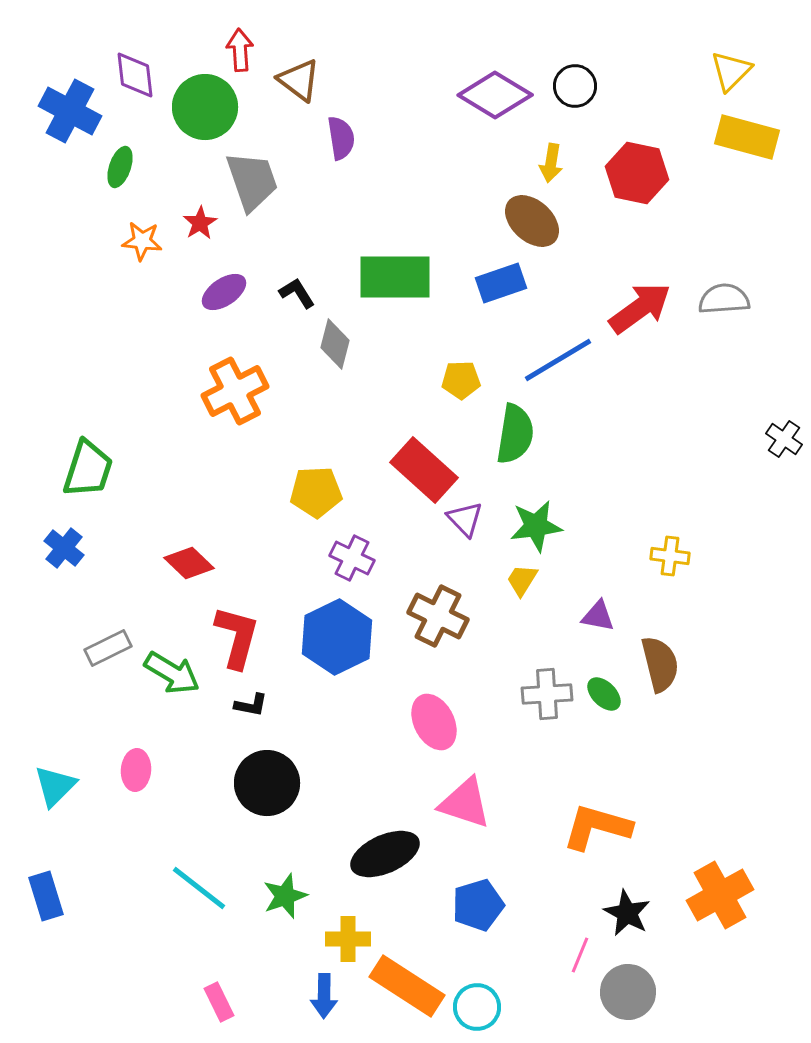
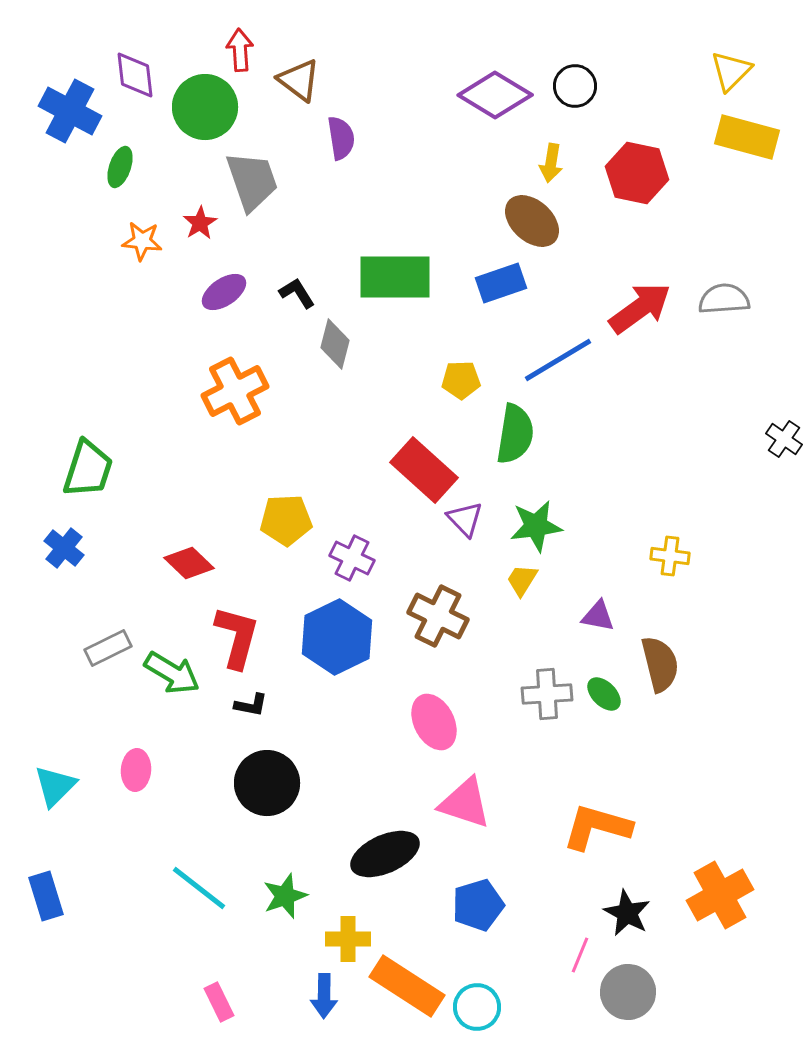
yellow pentagon at (316, 492): moved 30 px left, 28 px down
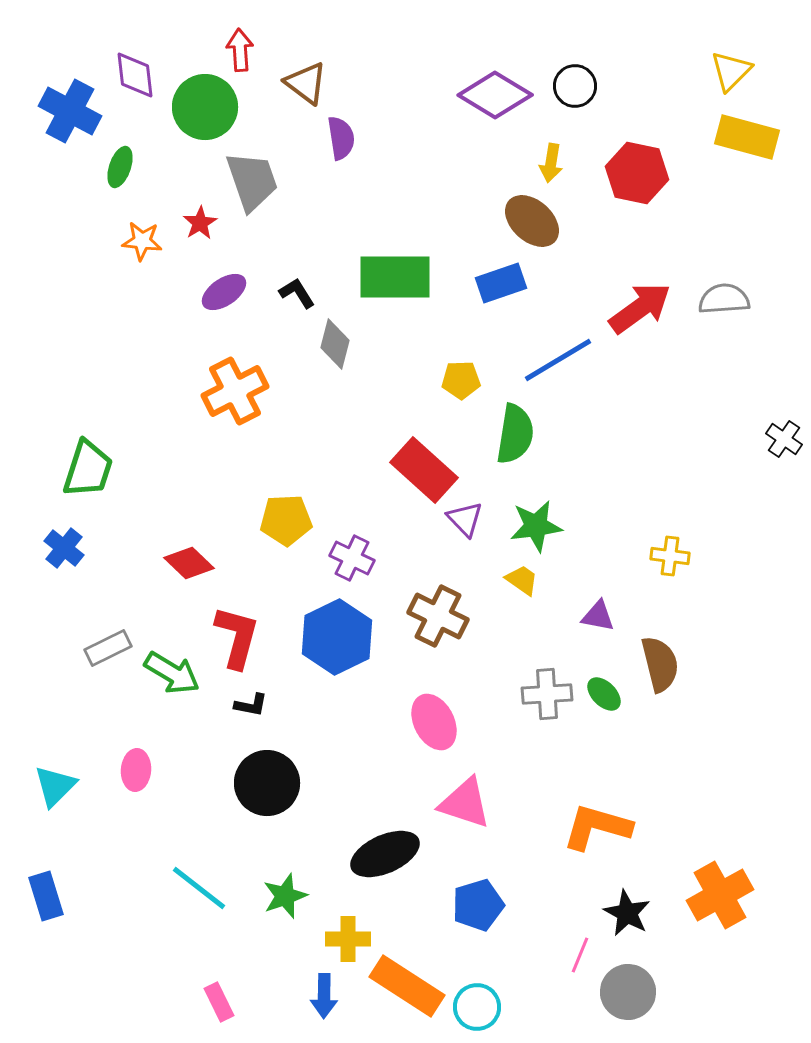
brown triangle at (299, 80): moved 7 px right, 3 px down
yellow trapezoid at (522, 580): rotated 93 degrees clockwise
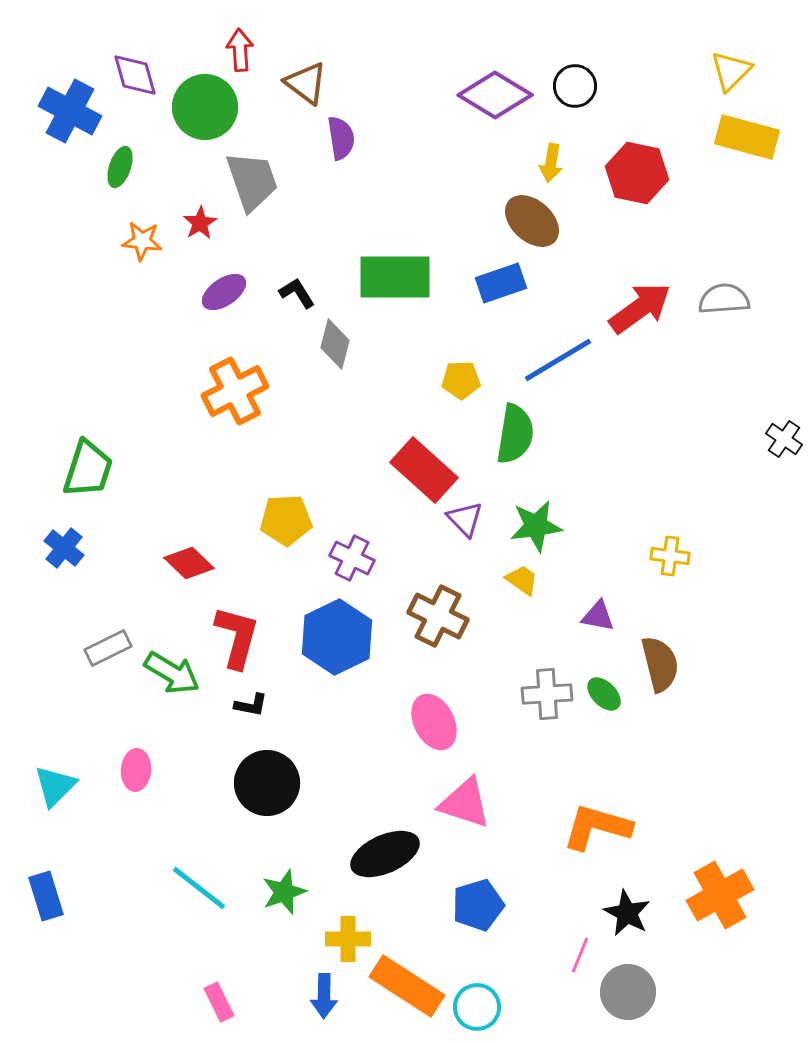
purple diamond at (135, 75): rotated 9 degrees counterclockwise
green star at (285, 896): moved 1 px left, 4 px up
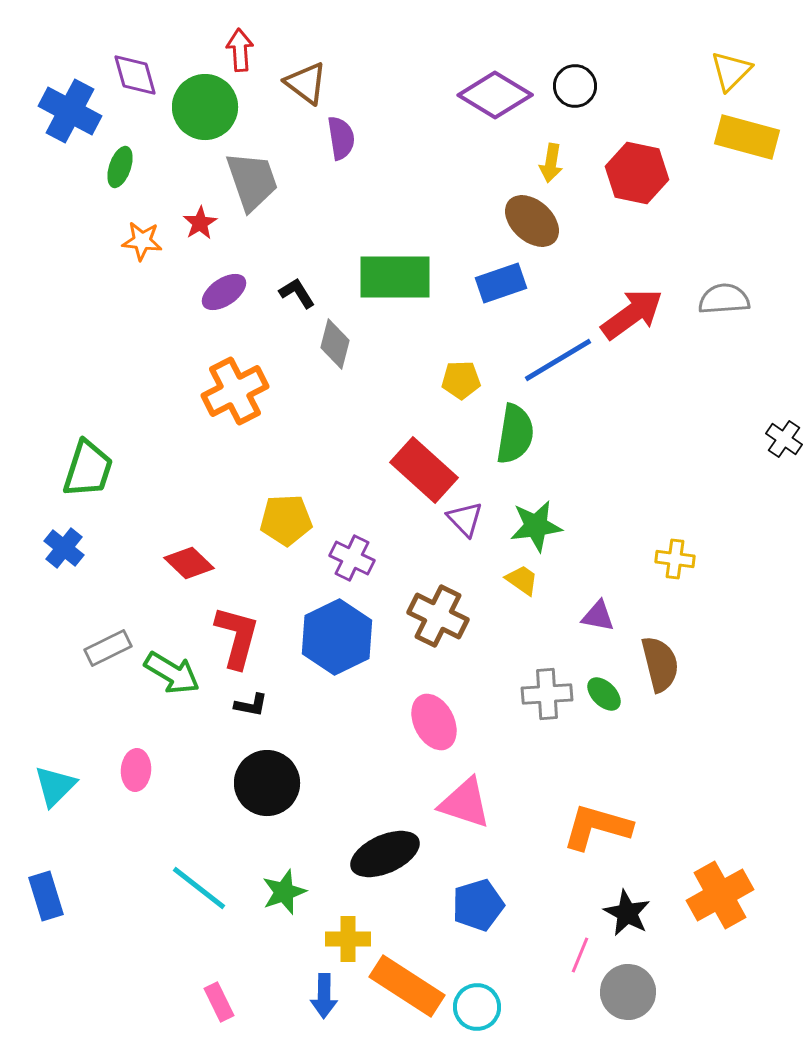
red arrow at (640, 308): moved 8 px left, 6 px down
yellow cross at (670, 556): moved 5 px right, 3 px down
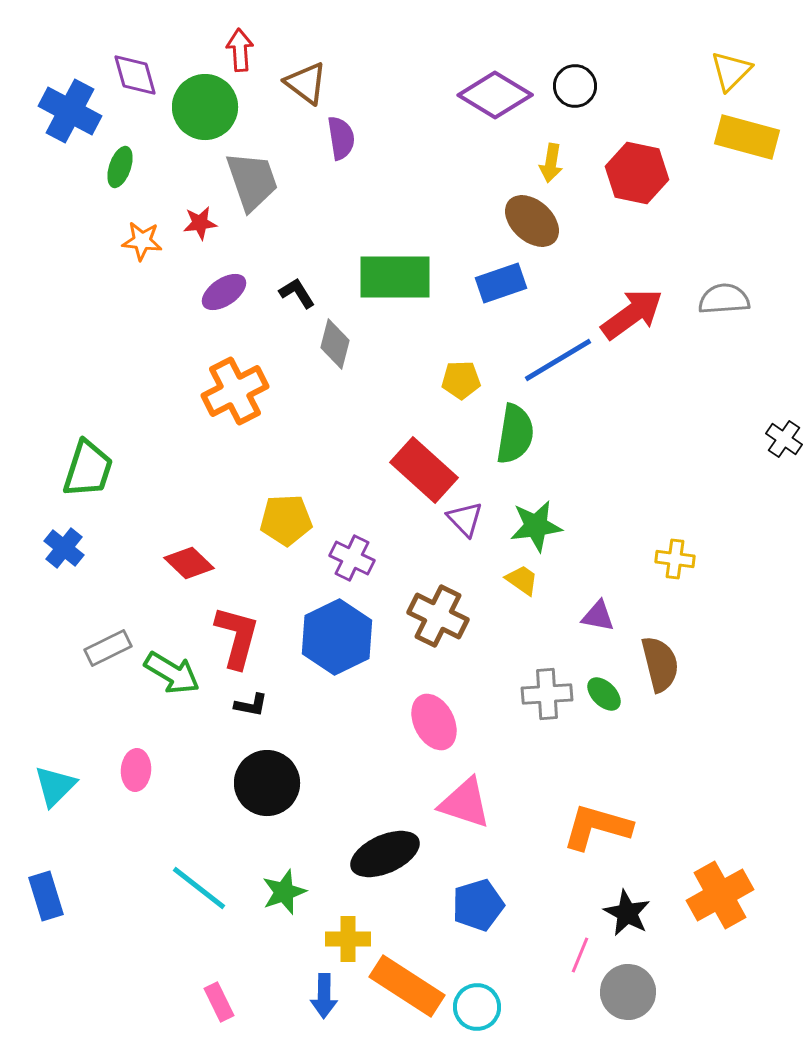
red star at (200, 223): rotated 24 degrees clockwise
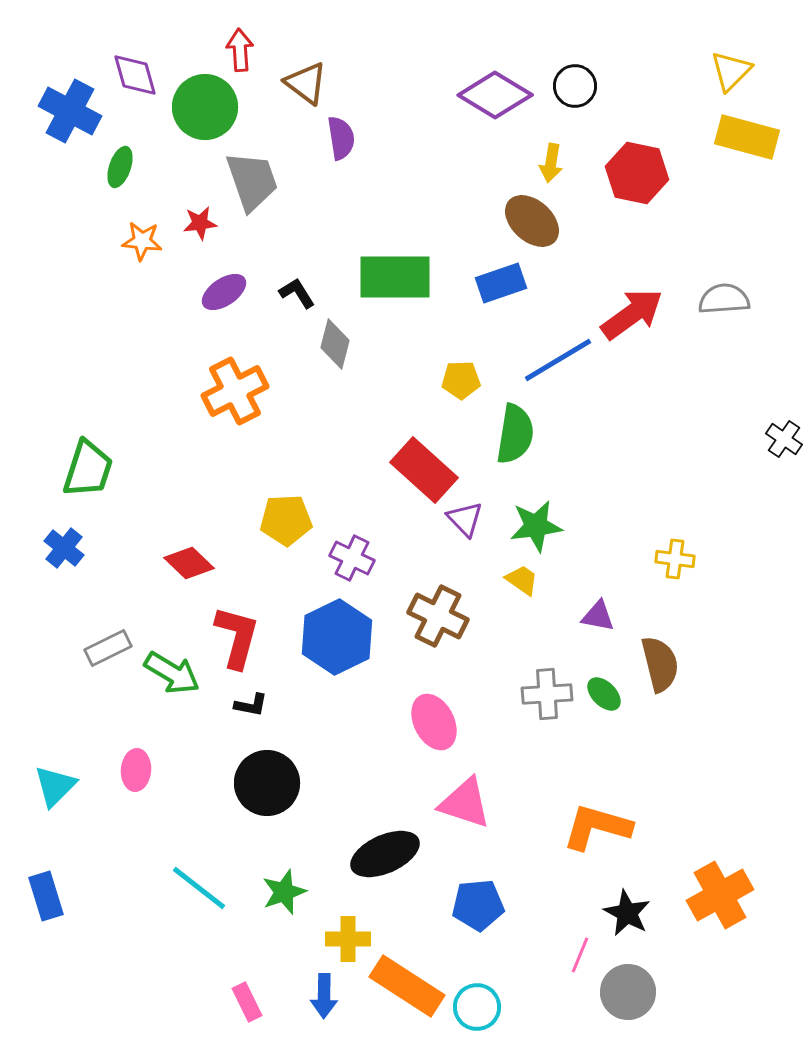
blue pentagon at (478, 905): rotated 12 degrees clockwise
pink rectangle at (219, 1002): moved 28 px right
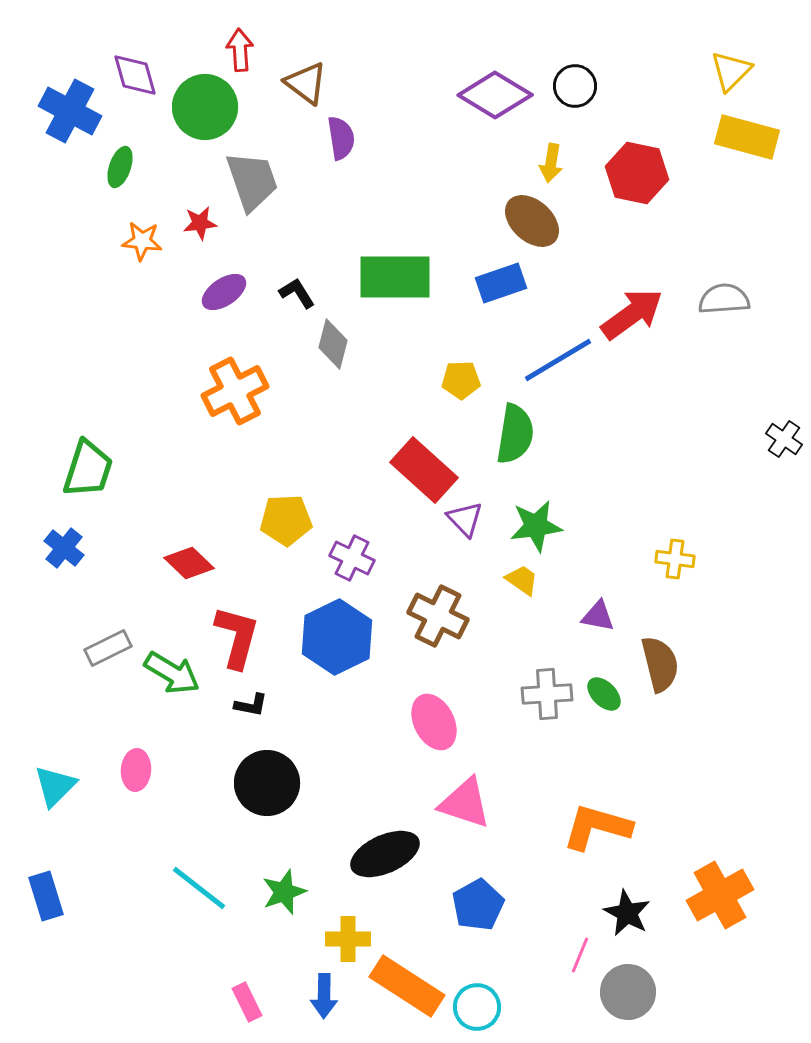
gray diamond at (335, 344): moved 2 px left
blue pentagon at (478, 905): rotated 24 degrees counterclockwise
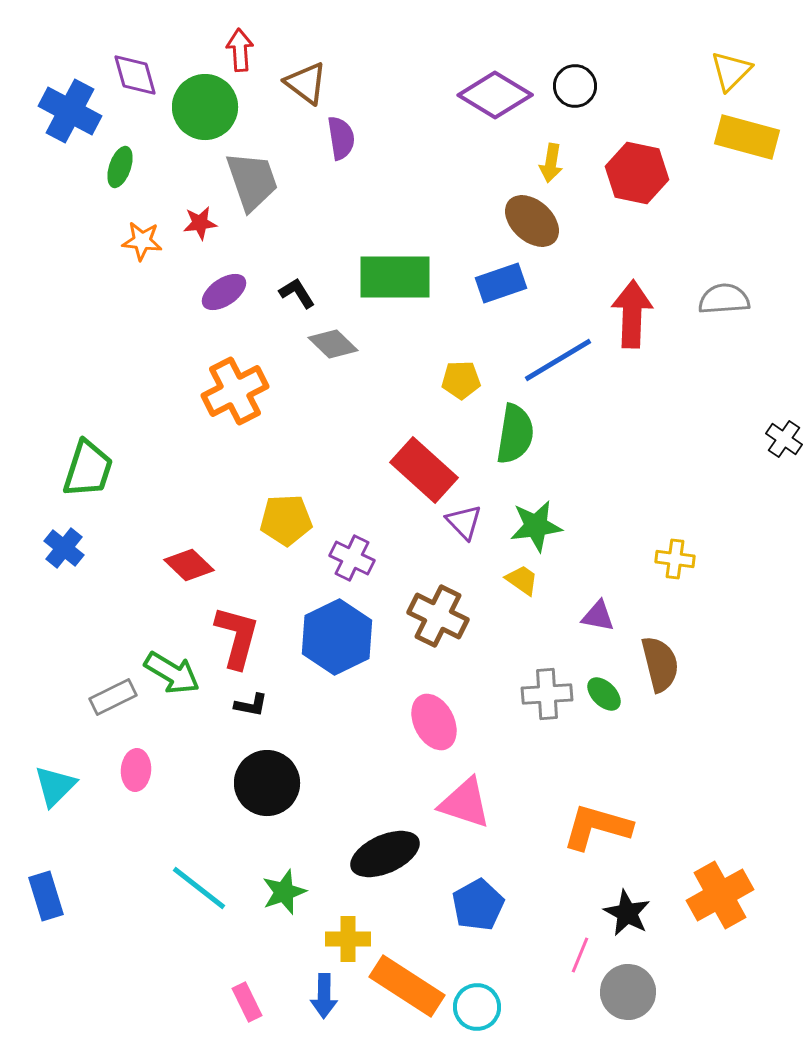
red arrow at (632, 314): rotated 52 degrees counterclockwise
gray diamond at (333, 344): rotated 60 degrees counterclockwise
purple triangle at (465, 519): moved 1 px left, 3 px down
red diamond at (189, 563): moved 2 px down
gray rectangle at (108, 648): moved 5 px right, 49 px down
